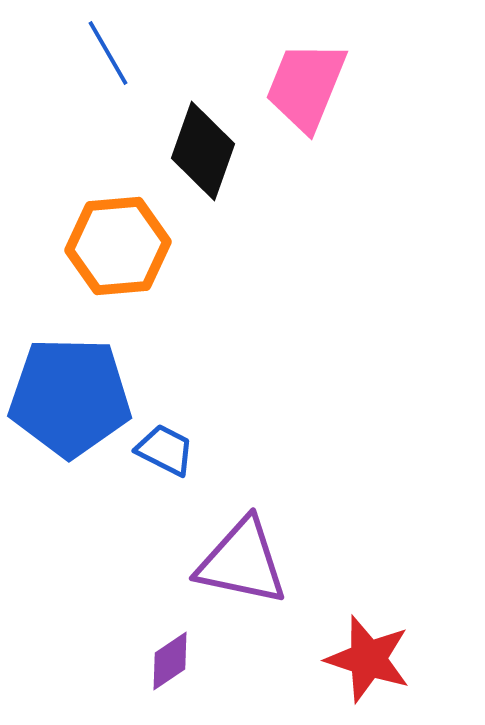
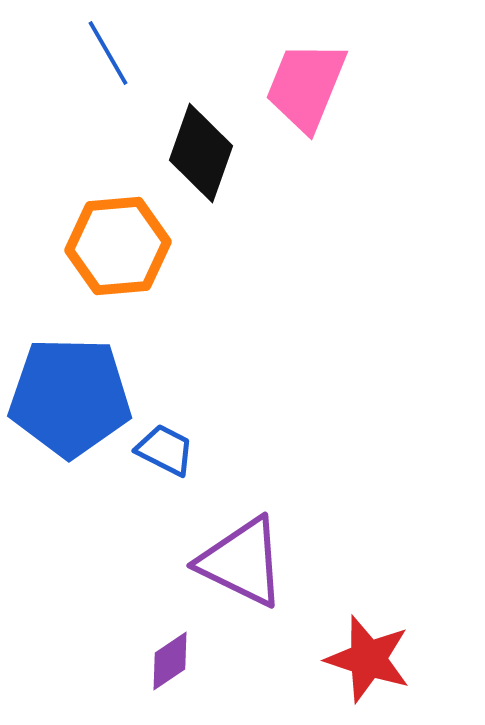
black diamond: moved 2 px left, 2 px down
purple triangle: rotated 14 degrees clockwise
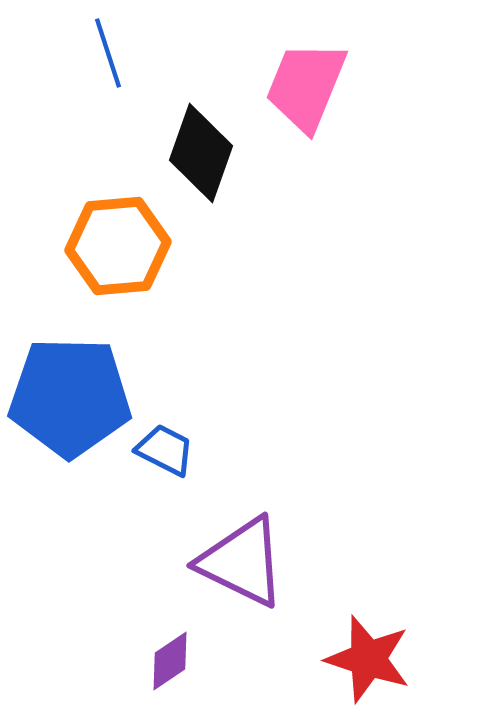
blue line: rotated 12 degrees clockwise
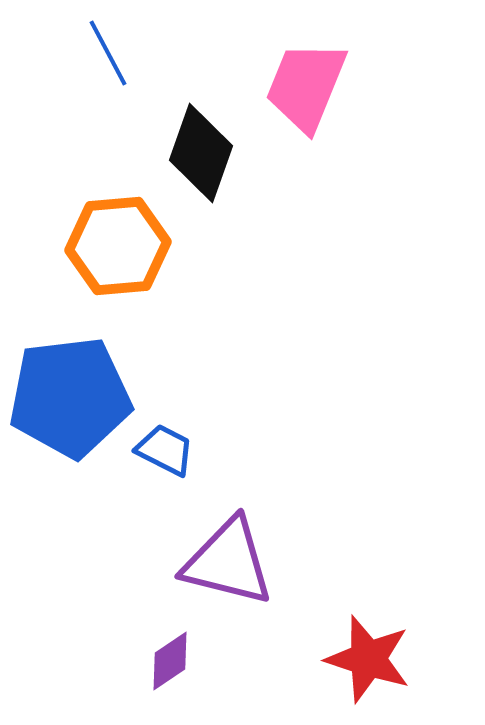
blue line: rotated 10 degrees counterclockwise
blue pentagon: rotated 8 degrees counterclockwise
purple triangle: moved 14 px left; rotated 12 degrees counterclockwise
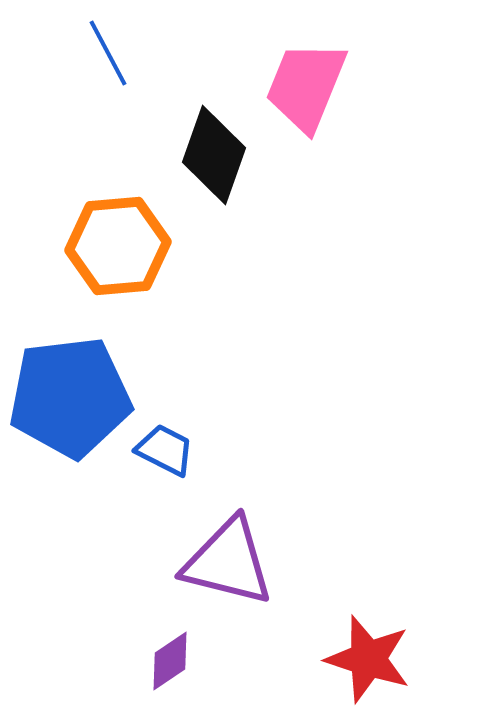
black diamond: moved 13 px right, 2 px down
